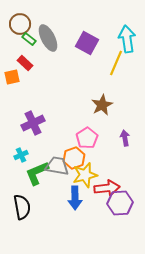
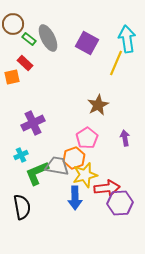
brown circle: moved 7 px left
brown star: moved 4 px left
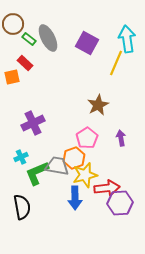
purple arrow: moved 4 px left
cyan cross: moved 2 px down
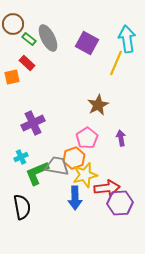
red rectangle: moved 2 px right
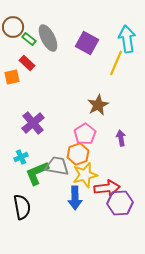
brown circle: moved 3 px down
purple cross: rotated 15 degrees counterclockwise
pink pentagon: moved 2 px left, 4 px up
orange hexagon: moved 4 px right, 4 px up
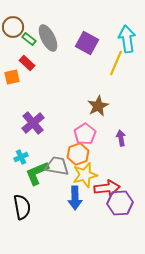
brown star: moved 1 px down
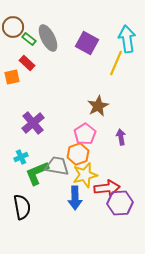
purple arrow: moved 1 px up
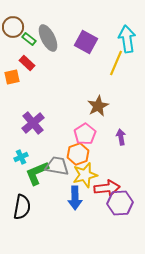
purple square: moved 1 px left, 1 px up
black semicircle: rotated 20 degrees clockwise
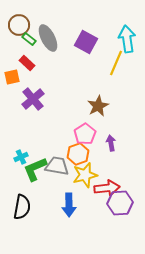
brown circle: moved 6 px right, 2 px up
purple cross: moved 24 px up
purple arrow: moved 10 px left, 6 px down
green L-shape: moved 2 px left, 4 px up
blue arrow: moved 6 px left, 7 px down
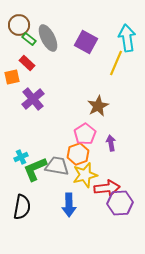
cyan arrow: moved 1 px up
